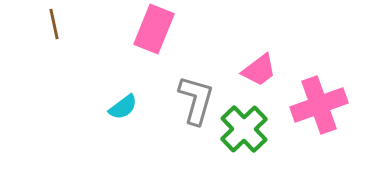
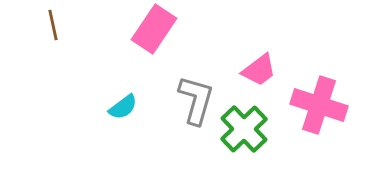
brown line: moved 1 px left, 1 px down
pink rectangle: rotated 12 degrees clockwise
pink cross: rotated 38 degrees clockwise
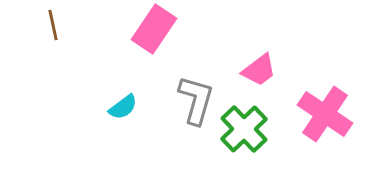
pink cross: moved 6 px right, 9 px down; rotated 16 degrees clockwise
